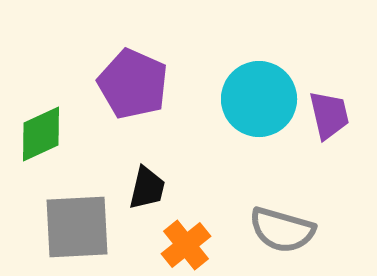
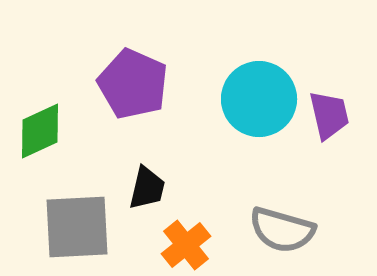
green diamond: moved 1 px left, 3 px up
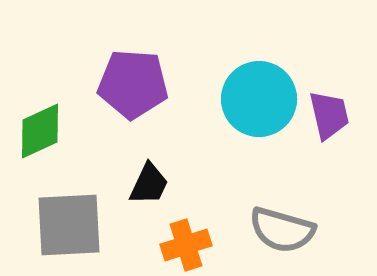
purple pentagon: rotated 20 degrees counterclockwise
black trapezoid: moved 2 px right, 4 px up; rotated 12 degrees clockwise
gray square: moved 8 px left, 2 px up
orange cross: rotated 21 degrees clockwise
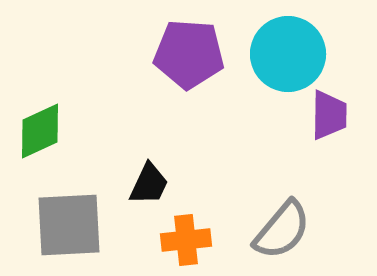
purple pentagon: moved 56 px right, 30 px up
cyan circle: moved 29 px right, 45 px up
purple trapezoid: rotated 14 degrees clockwise
gray semicircle: rotated 66 degrees counterclockwise
orange cross: moved 5 px up; rotated 12 degrees clockwise
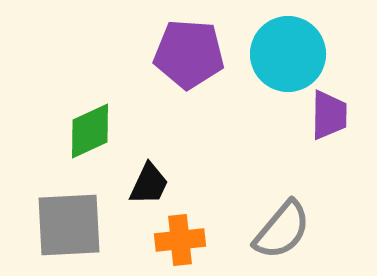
green diamond: moved 50 px right
orange cross: moved 6 px left
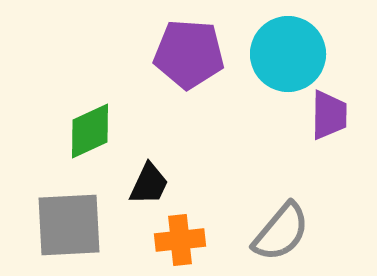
gray semicircle: moved 1 px left, 2 px down
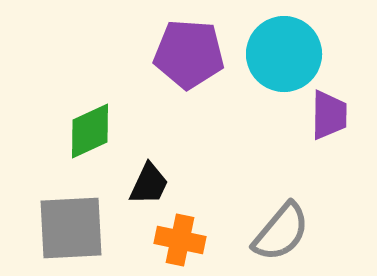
cyan circle: moved 4 px left
gray square: moved 2 px right, 3 px down
orange cross: rotated 18 degrees clockwise
